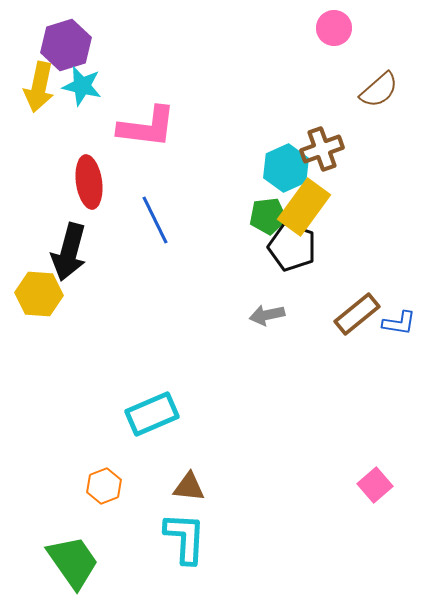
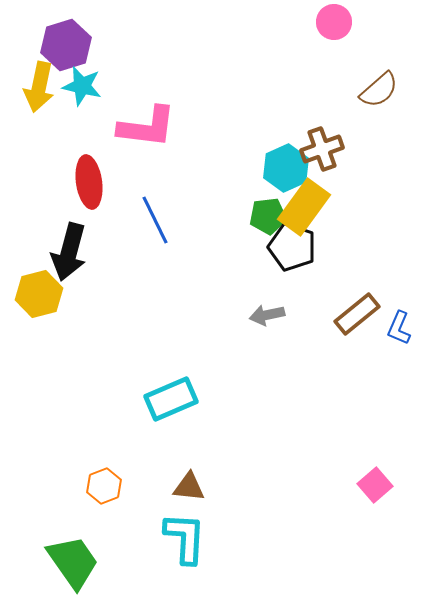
pink circle: moved 6 px up
yellow hexagon: rotated 18 degrees counterclockwise
blue L-shape: moved 5 px down; rotated 104 degrees clockwise
cyan rectangle: moved 19 px right, 15 px up
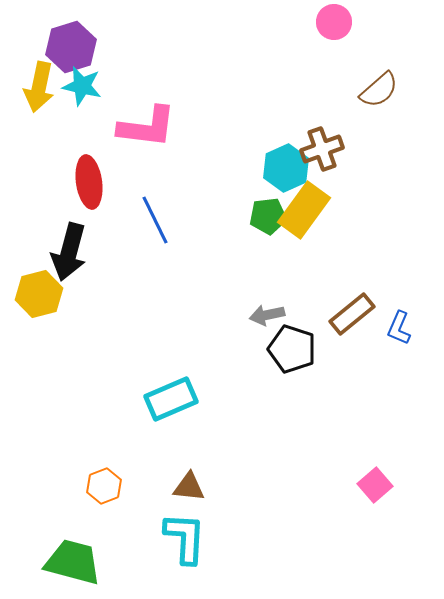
purple hexagon: moved 5 px right, 2 px down
yellow rectangle: moved 3 px down
black pentagon: moved 102 px down
brown rectangle: moved 5 px left
green trapezoid: rotated 40 degrees counterclockwise
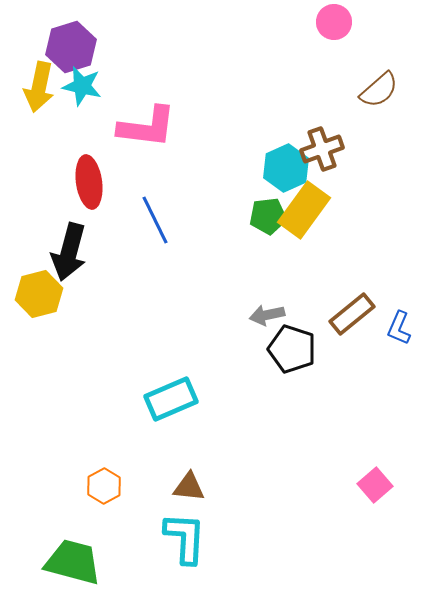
orange hexagon: rotated 8 degrees counterclockwise
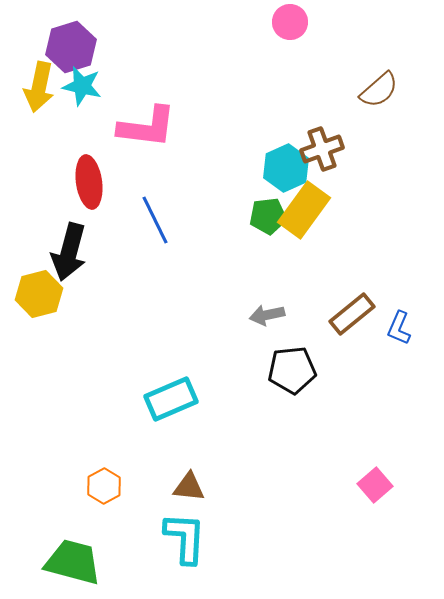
pink circle: moved 44 px left
black pentagon: moved 21 px down; rotated 24 degrees counterclockwise
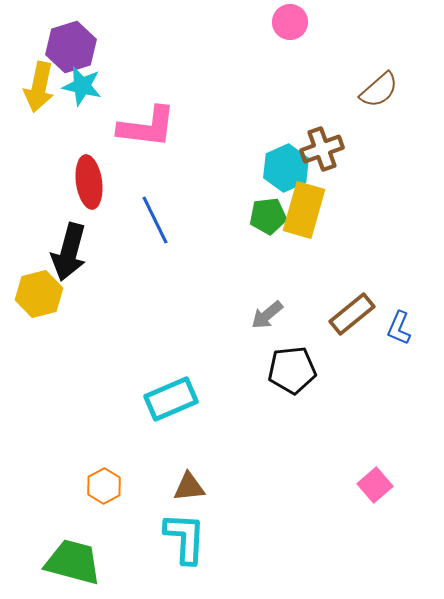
yellow rectangle: rotated 20 degrees counterclockwise
gray arrow: rotated 28 degrees counterclockwise
brown triangle: rotated 12 degrees counterclockwise
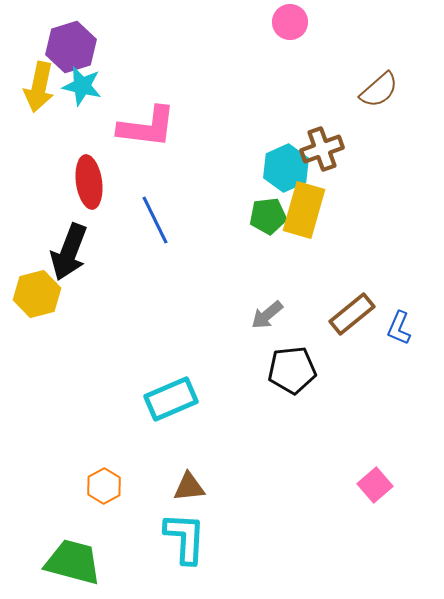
black arrow: rotated 6 degrees clockwise
yellow hexagon: moved 2 px left
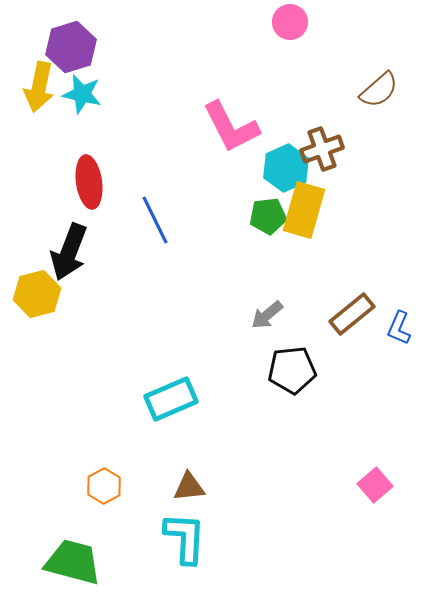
cyan star: moved 8 px down
pink L-shape: moved 84 px right; rotated 56 degrees clockwise
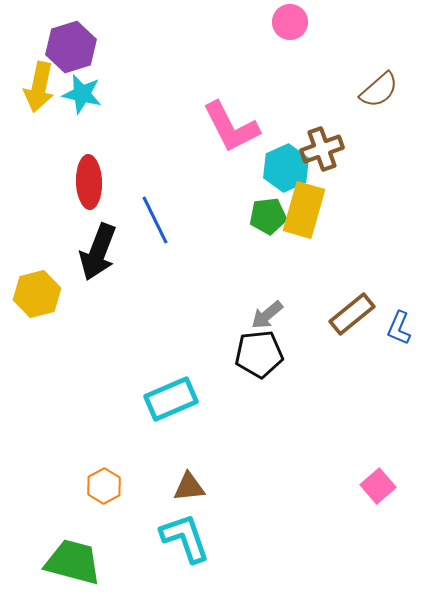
red ellipse: rotated 6 degrees clockwise
black arrow: moved 29 px right
black pentagon: moved 33 px left, 16 px up
pink square: moved 3 px right, 1 px down
cyan L-shape: rotated 22 degrees counterclockwise
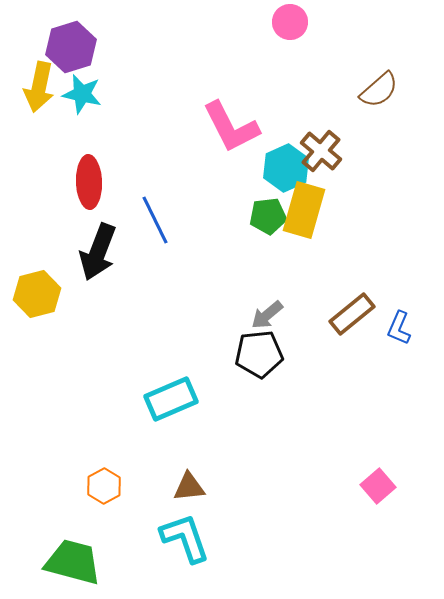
brown cross: moved 1 px left, 2 px down; rotated 30 degrees counterclockwise
